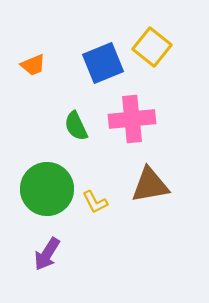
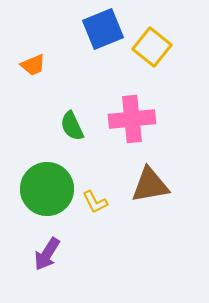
blue square: moved 34 px up
green semicircle: moved 4 px left
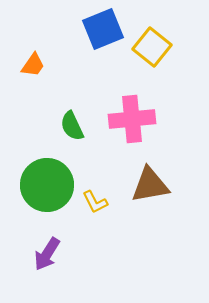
orange trapezoid: rotated 32 degrees counterclockwise
green circle: moved 4 px up
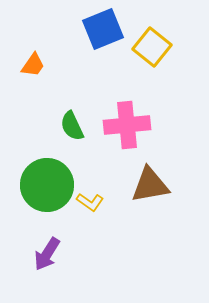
pink cross: moved 5 px left, 6 px down
yellow L-shape: moved 5 px left; rotated 28 degrees counterclockwise
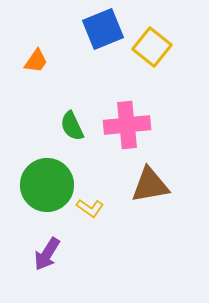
orange trapezoid: moved 3 px right, 4 px up
yellow L-shape: moved 6 px down
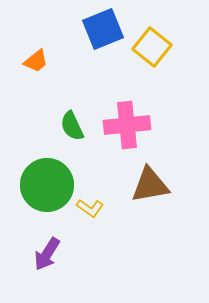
orange trapezoid: rotated 16 degrees clockwise
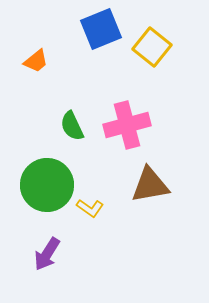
blue square: moved 2 px left
pink cross: rotated 9 degrees counterclockwise
